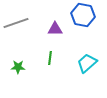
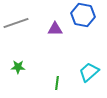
green line: moved 7 px right, 25 px down
cyan trapezoid: moved 2 px right, 9 px down
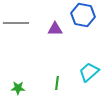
gray line: rotated 20 degrees clockwise
green star: moved 21 px down
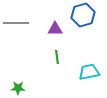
blue hexagon: rotated 25 degrees counterclockwise
cyan trapezoid: rotated 30 degrees clockwise
green line: moved 26 px up; rotated 16 degrees counterclockwise
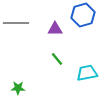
green line: moved 2 px down; rotated 32 degrees counterclockwise
cyan trapezoid: moved 2 px left, 1 px down
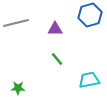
blue hexagon: moved 7 px right
gray line: rotated 15 degrees counterclockwise
cyan trapezoid: moved 2 px right, 7 px down
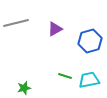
blue hexagon: moved 26 px down
purple triangle: rotated 28 degrees counterclockwise
green line: moved 8 px right, 17 px down; rotated 32 degrees counterclockwise
green star: moved 6 px right; rotated 16 degrees counterclockwise
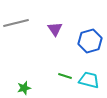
purple triangle: rotated 35 degrees counterclockwise
cyan trapezoid: rotated 25 degrees clockwise
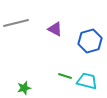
purple triangle: rotated 28 degrees counterclockwise
cyan trapezoid: moved 2 px left, 1 px down
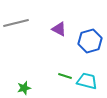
purple triangle: moved 4 px right
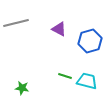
green star: moved 2 px left; rotated 24 degrees clockwise
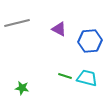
gray line: moved 1 px right
blue hexagon: rotated 10 degrees clockwise
cyan trapezoid: moved 3 px up
